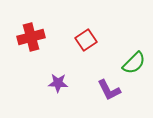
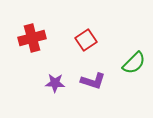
red cross: moved 1 px right, 1 px down
purple star: moved 3 px left
purple L-shape: moved 16 px left, 9 px up; rotated 45 degrees counterclockwise
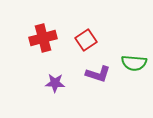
red cross: moved 11 px right
green semicircle: rotated 50 degrees clockwise
purple L-shape: moved 5 px right, 7 px up
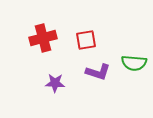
red square: rotated 25 degrees clockwise
purple L-shape: moved 2 px up
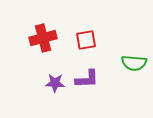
purple L-shape: moved 11 px left, 7 px down; rotated 20 degrees counterclockwise
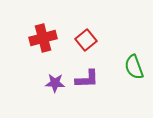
red square: rotated 30 degrees counterclockwise
green semicircle: moved 4 px down; rotated 65 degrees clockwise
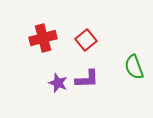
purple star: moved 3 px right; rotated 18 degrees clockwise
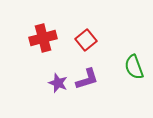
purple L-shape: rotated 15 degrees counterclockwise
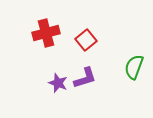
red cross: moved 3 px right, 5 px up
green semicircle: rotated 40 degrees clockwise
purple L-shape: moved 2 px left, 1 px up
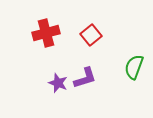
red square: moved 5 px right, 5 px up
